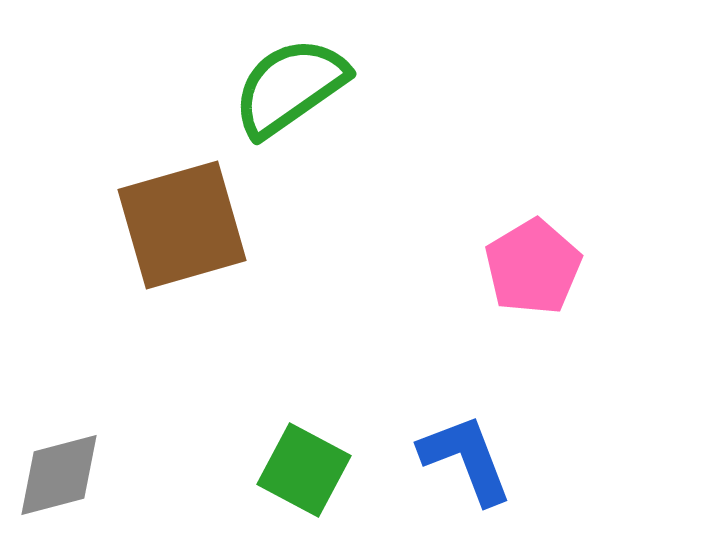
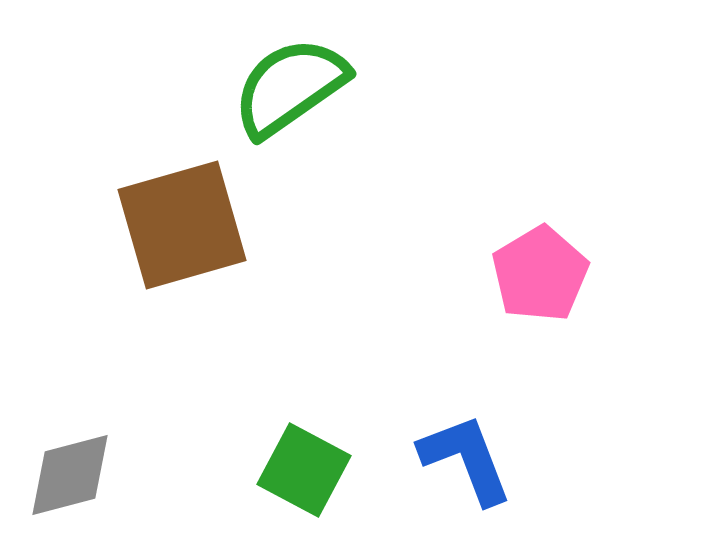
pink pentagon: moved 7 px right, 7 px down
gray diamond: moved 11 px right
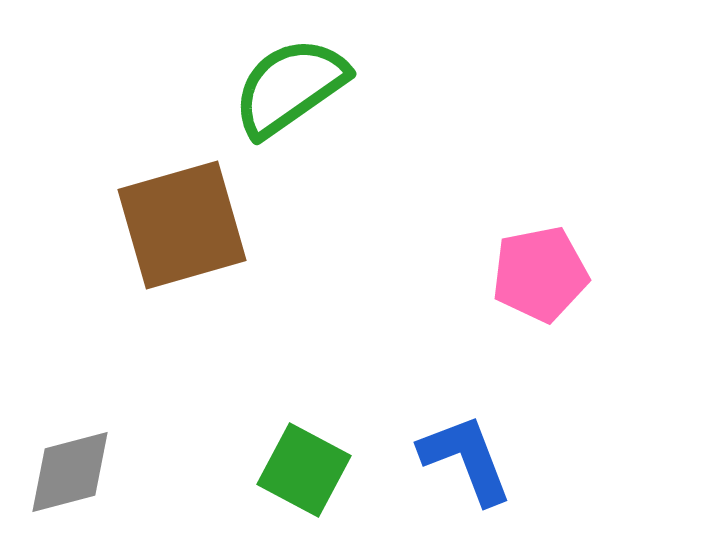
pink pentagon: rotated 20 degrees clockwise
gray diamond: moved 3 px up
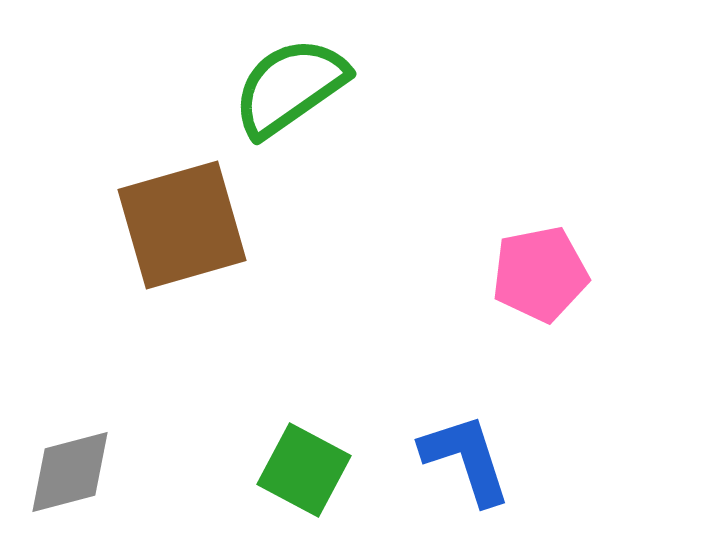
blue L-shape: rotated 3 degrees clockwise
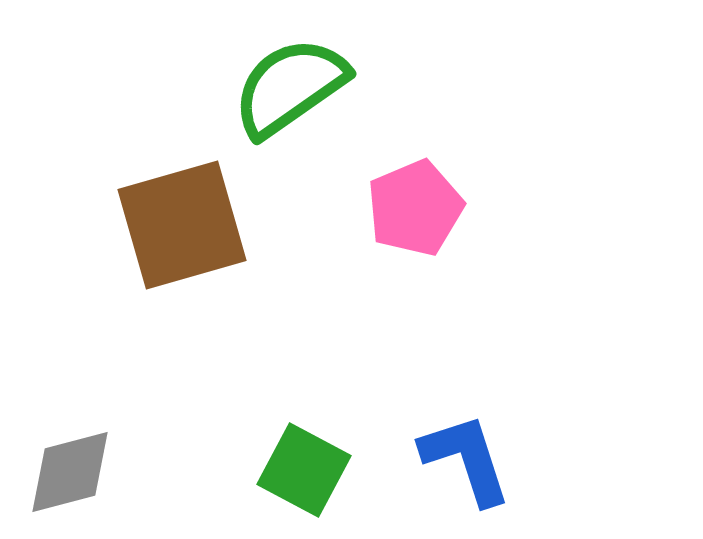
pink pentagon: moved 125 px left, 66 px up; rotated 12 degrees counterclockwise
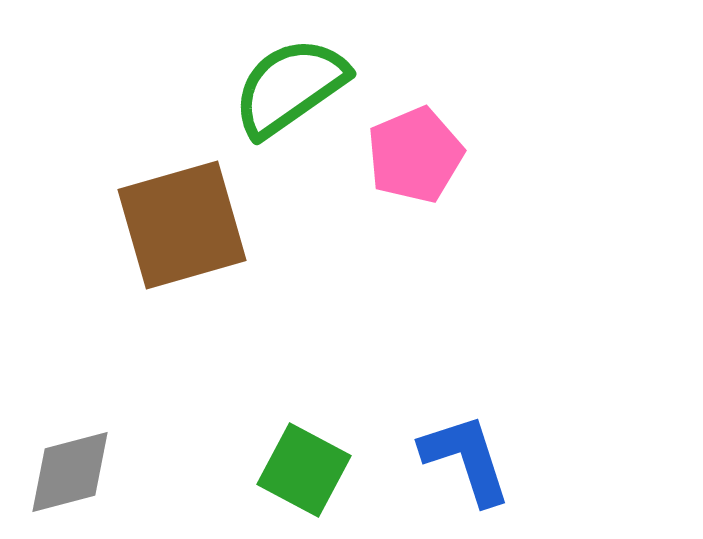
pink pentagon: moved 53 px up
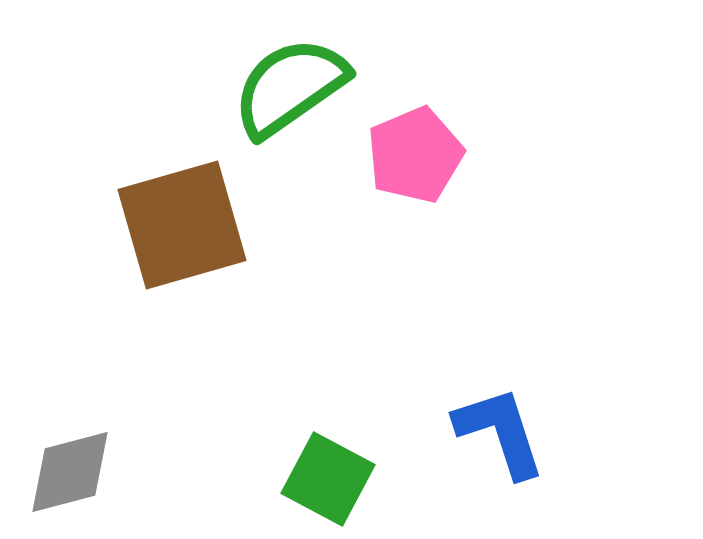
blue L-shape: moved 34 px right, 27 px up
green square: moved 24 px right, 9 px down
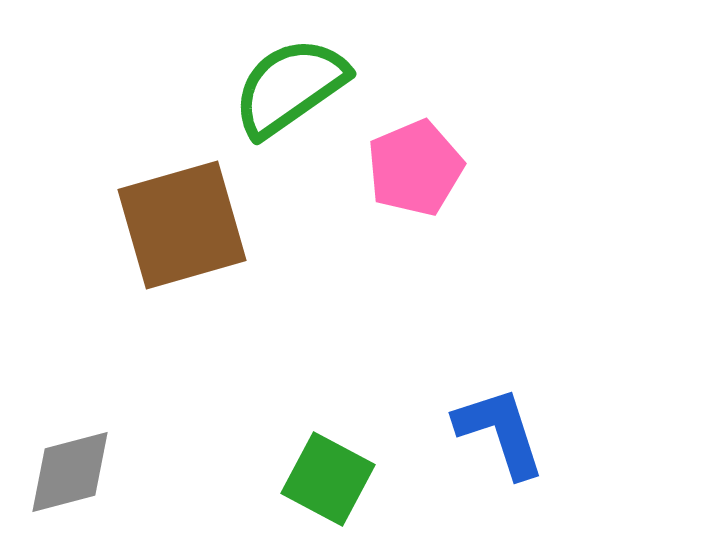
pink pentagon: moved 13 px down
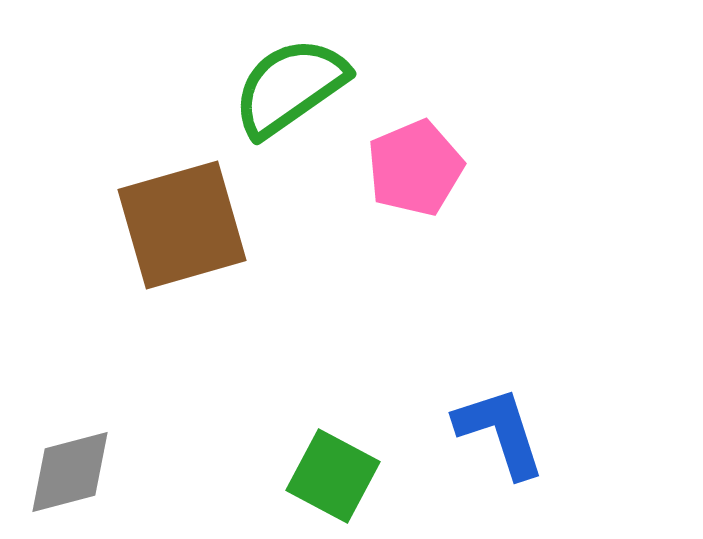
green square: moved 5 px right, 3 px up
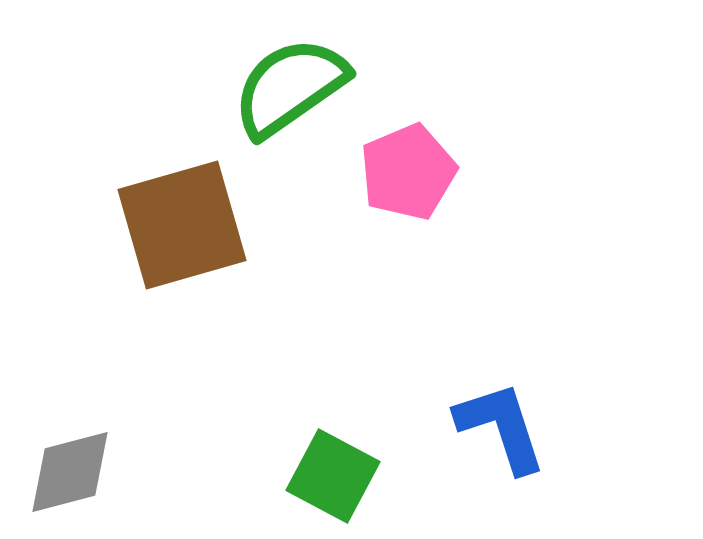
pink pentagon: moved 7 px left, 4 px down
blue L-shape: moved 1 px right, 5 px up
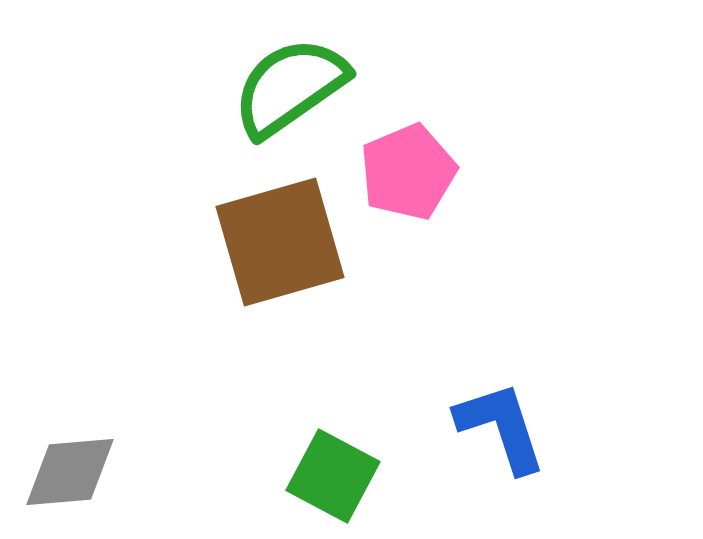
brown square: moved 98 px right, 17 px down
gray diamond: rotated 10 degrees clockwise
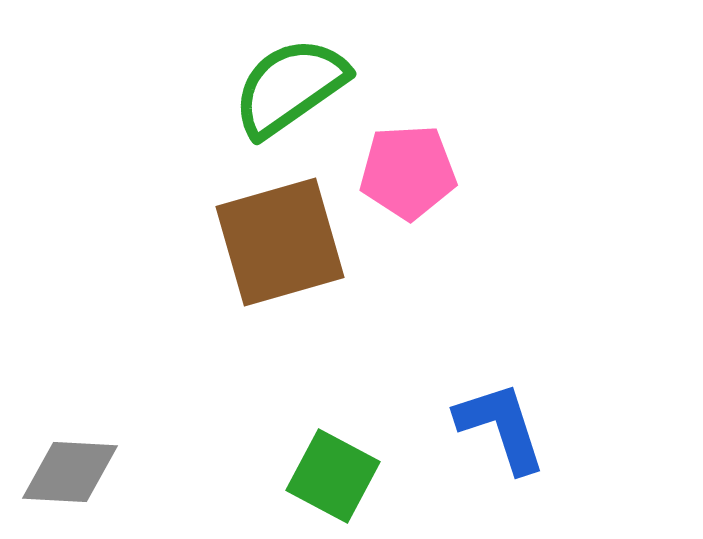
pink pentagon: rotated 20 degrees clockwise
gray diamond: rotated 8 degrees clockwise
